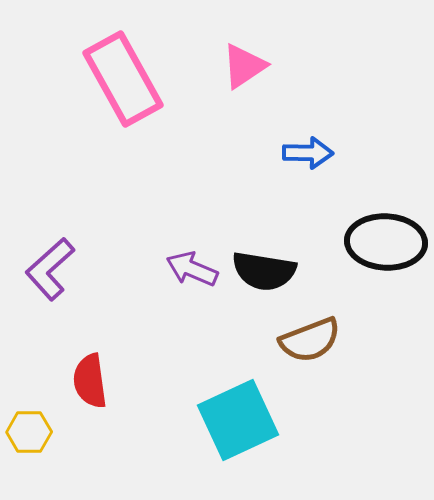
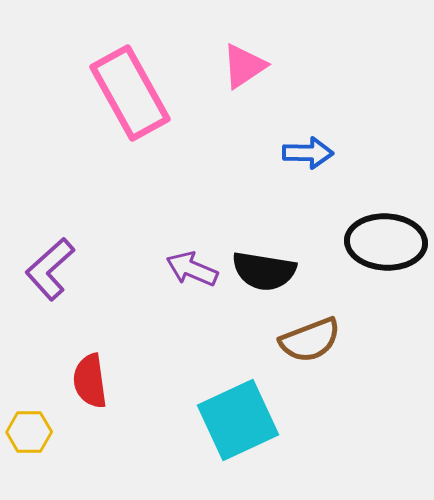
pink rectangle: moved 7 px right, 14 px down
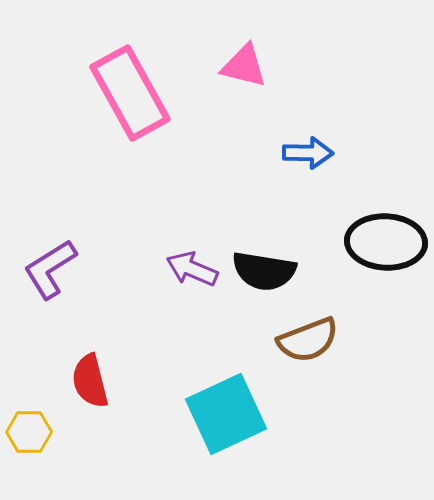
pink triangle: rotated 48 degrees clockwise
purple L-shape: rotated 10 degrees clockwise
brown semicircle: moved 2 px left
red semicircle: rotated 6 degrees counterclockwise
cyan square: moved 12 px left, 6 px up
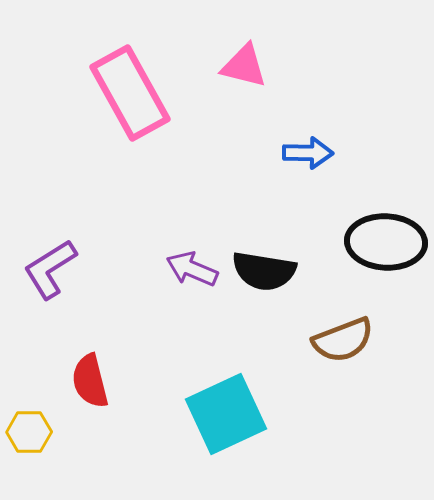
brown semicircle: moved 35 px right
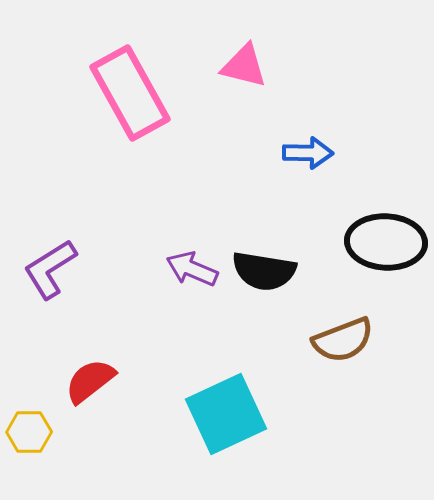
red semicircle: rotated 66 degrees clockwise
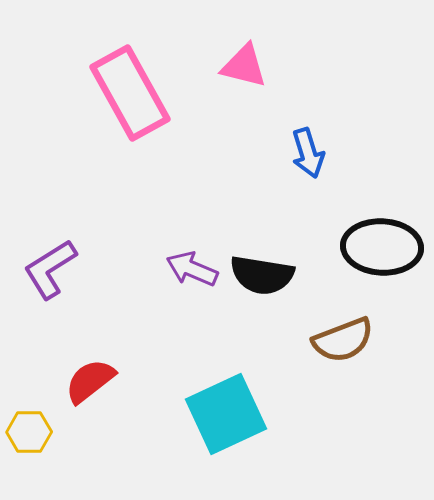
blue arrow: rotated 72 degrees clockwise
black ellipse: moved 4 px left, 5 px down
black semicircle: moved 2 px left, 4 px down
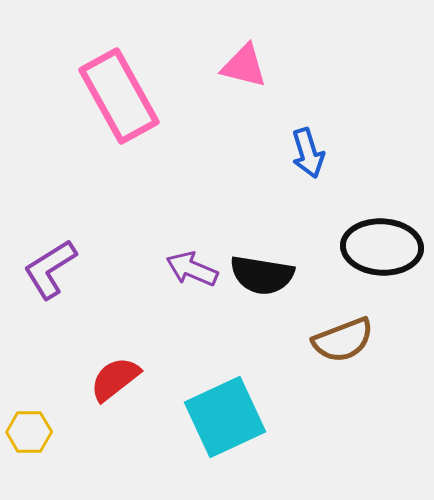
pink rectangle: moved 11 px left, 3 px down
red semicircle: moved 25 px right, 2 px up
cyan square: moved 1 px left, 3 px down
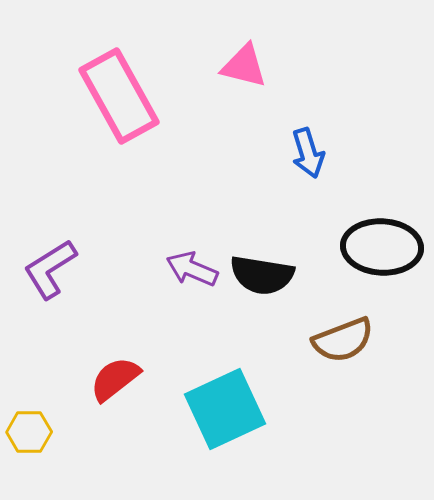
cyan square: moved 8 px up
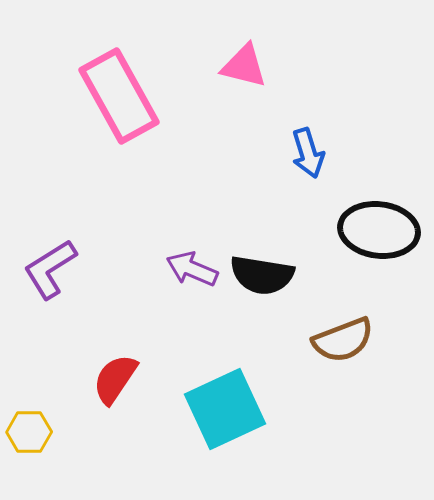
black ellipse: moved 3 px left, 17 px up; rotated 4 degrees clockwise
red semicircle: rotated 18 degrees counterclockwise
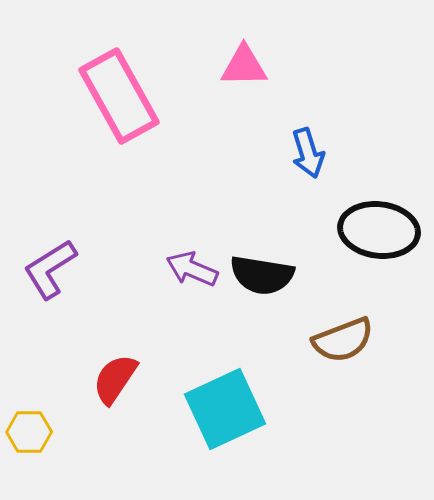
pink triangle: rotated 15 degrees counterclockwise
